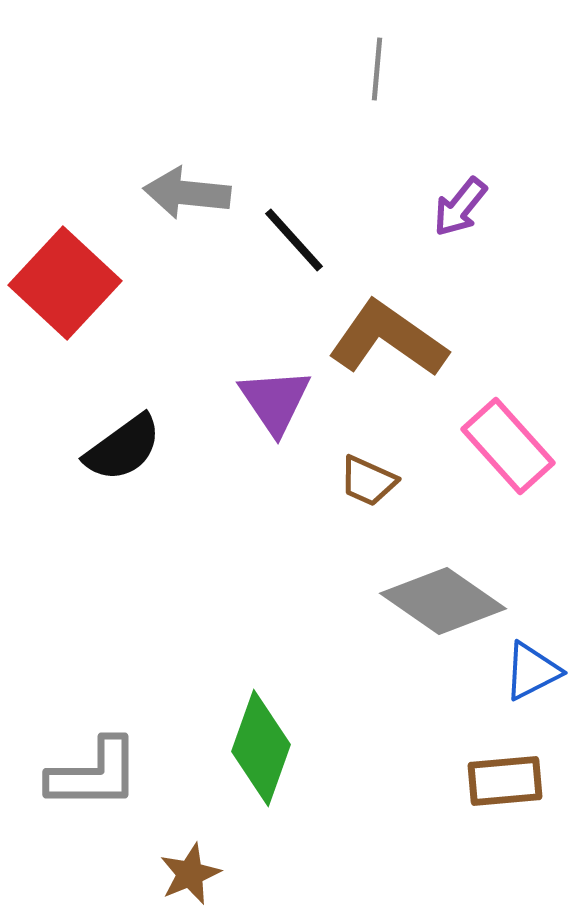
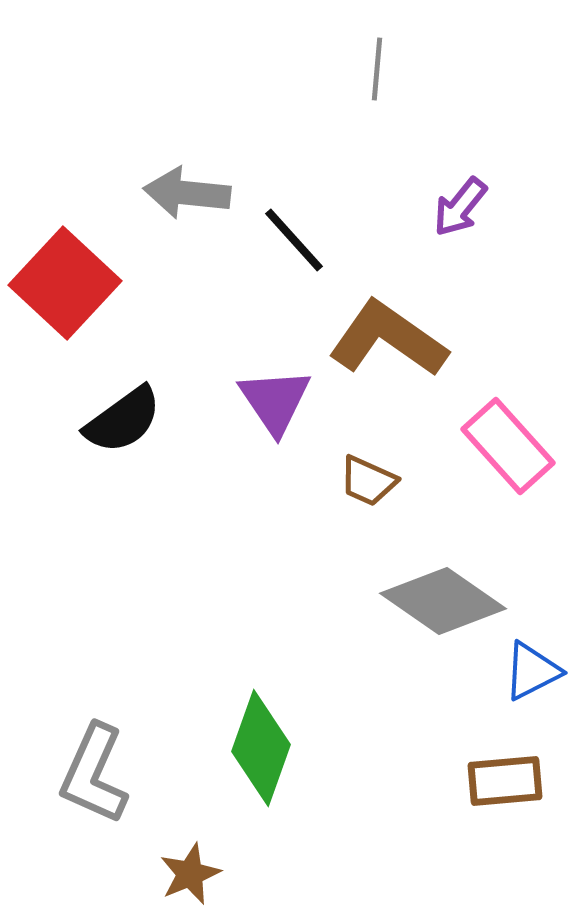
black semicircle: moved 28 px up
gray L-shape: rotated 114 degrees clockwise
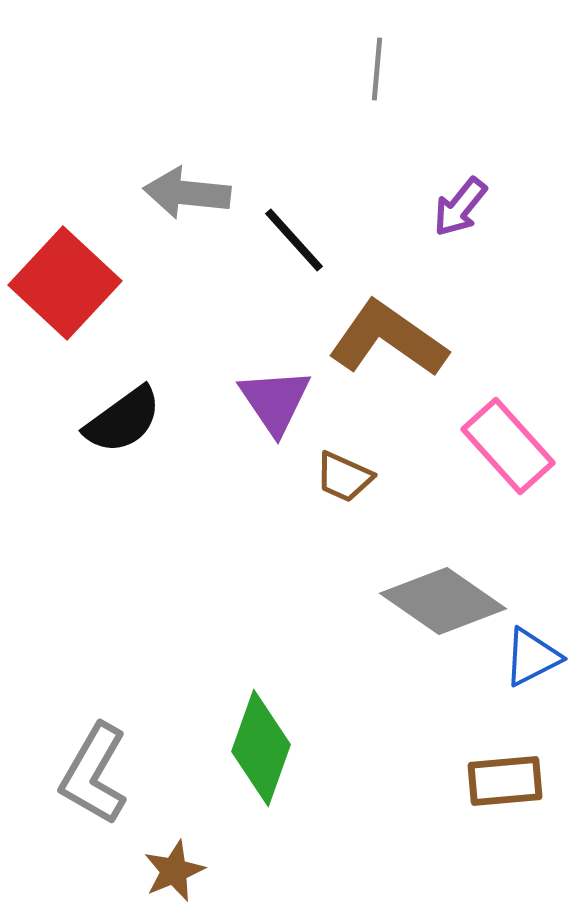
brown trapezoid: moved 24 px left, 4 px up
blue triangle: moved 14 px up
gray L-shape: rotated 6 degrees clockwise
brown star: moved 16 px left, 3 px up
